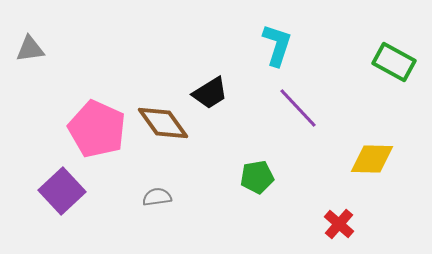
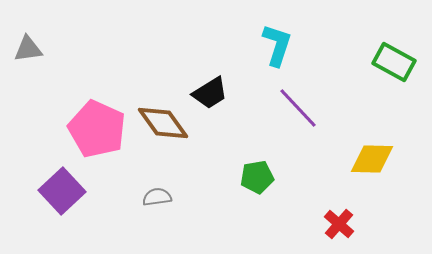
gray triangle: moved 2 px left
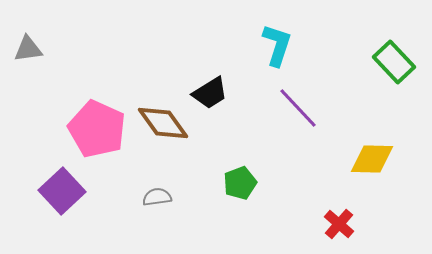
green rectangle: rotated 18 degrees clockwise
green pentagon: moved 17 px left, 6 px down; rotated 12 degrees counterclockwise
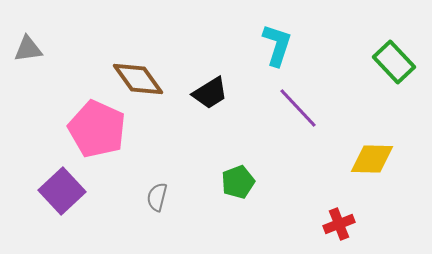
brown diamond: moved 25 px left, 44 px up
green pentagon: moved 2 px left, 1 px up
gray semicircle: rotated 68 degrees counterclockwise
red cross: rotated 28 degrees clockwise
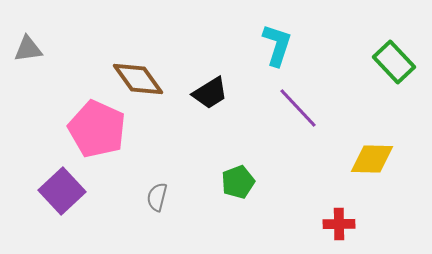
red cross: rotated 20 degrees clockwise
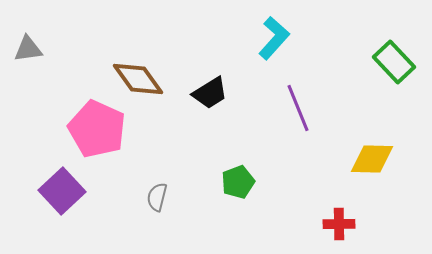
cyan L-shape: moved 3 px left, 7 px up; rotated 24 degrees clockwise
purple line: rotated 21 degrees clockwise
